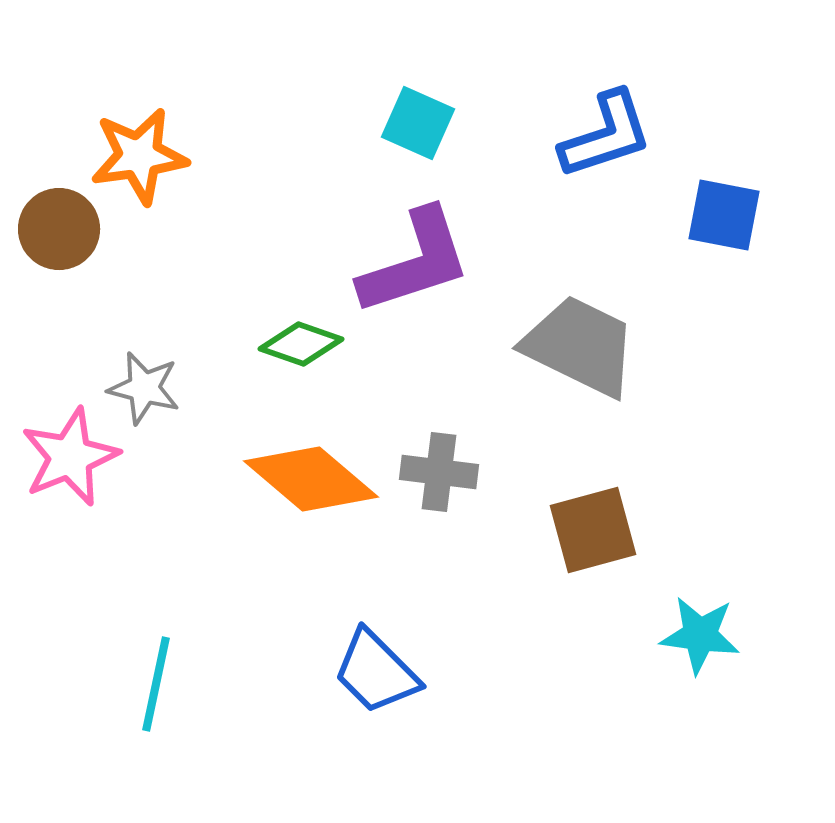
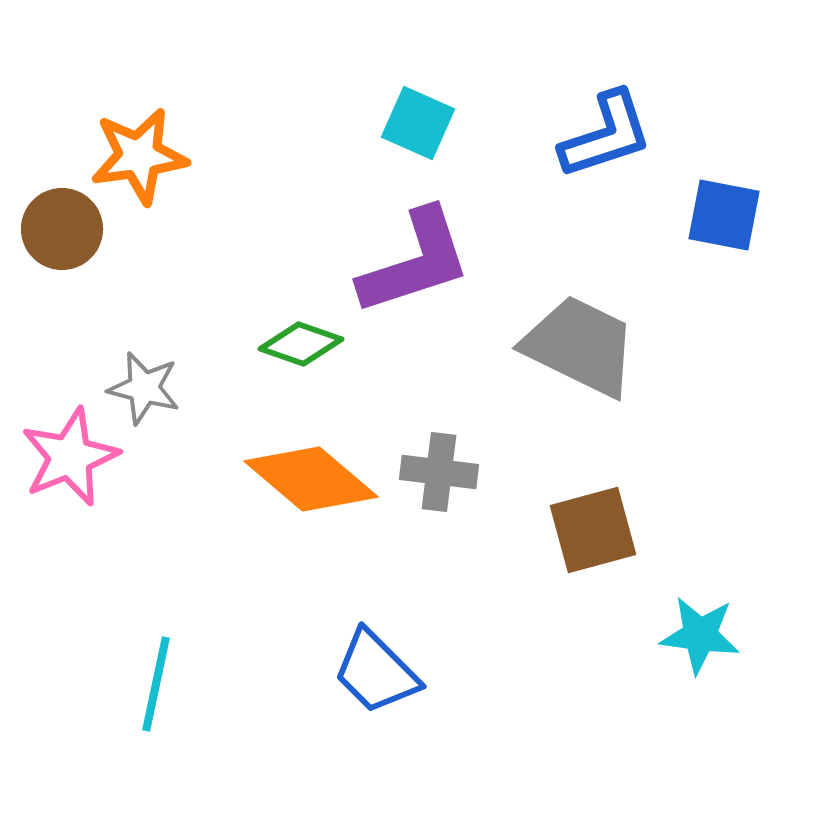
brown circle: moved 3 px right
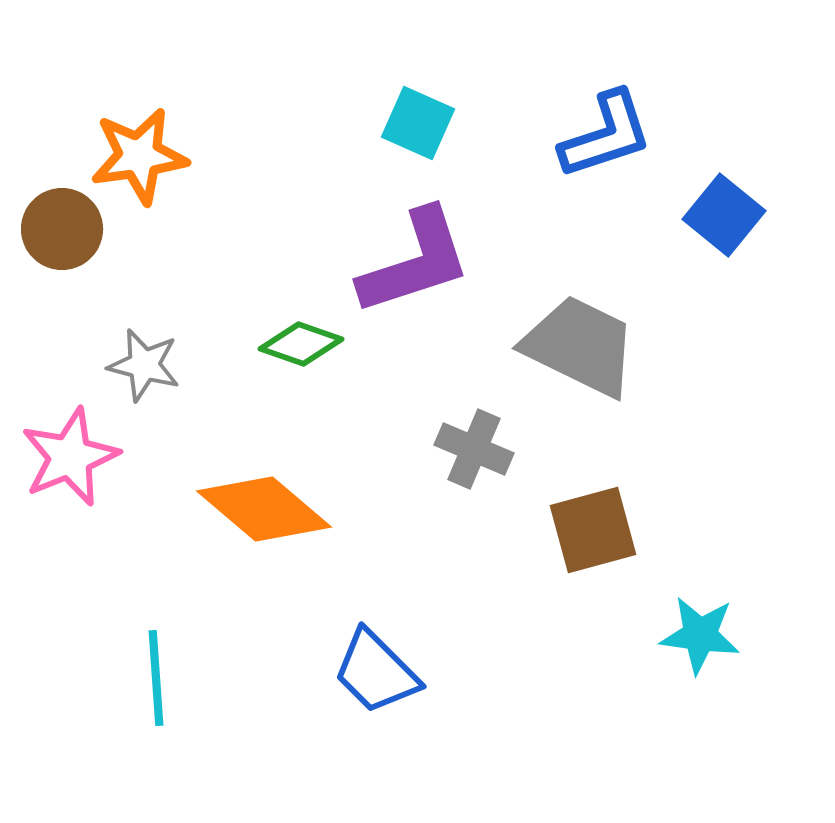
blue square: rotated 28 degrees clockwise
gray star: moved 23 px up
gray cross: moved 35 px right, 23 px up; rotated 16 degrees clockwise
orange diamond: moved 47 px left, 30 px down
cyan line: moved 6 px up; rotated 16 degrees counterclockwise
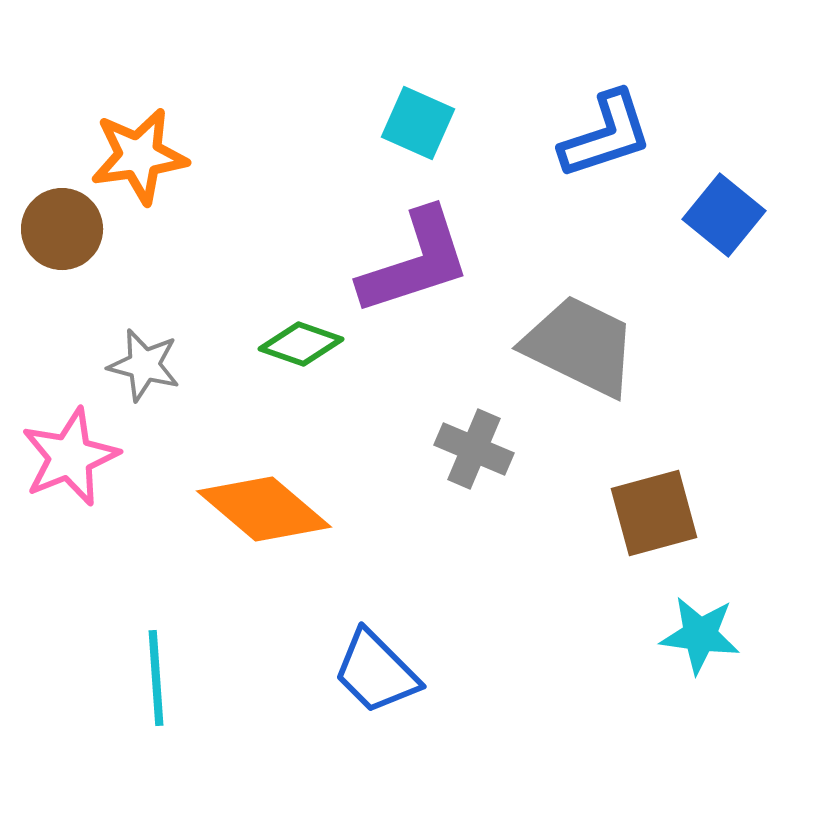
brown square: moved 61 px right, 17 px up
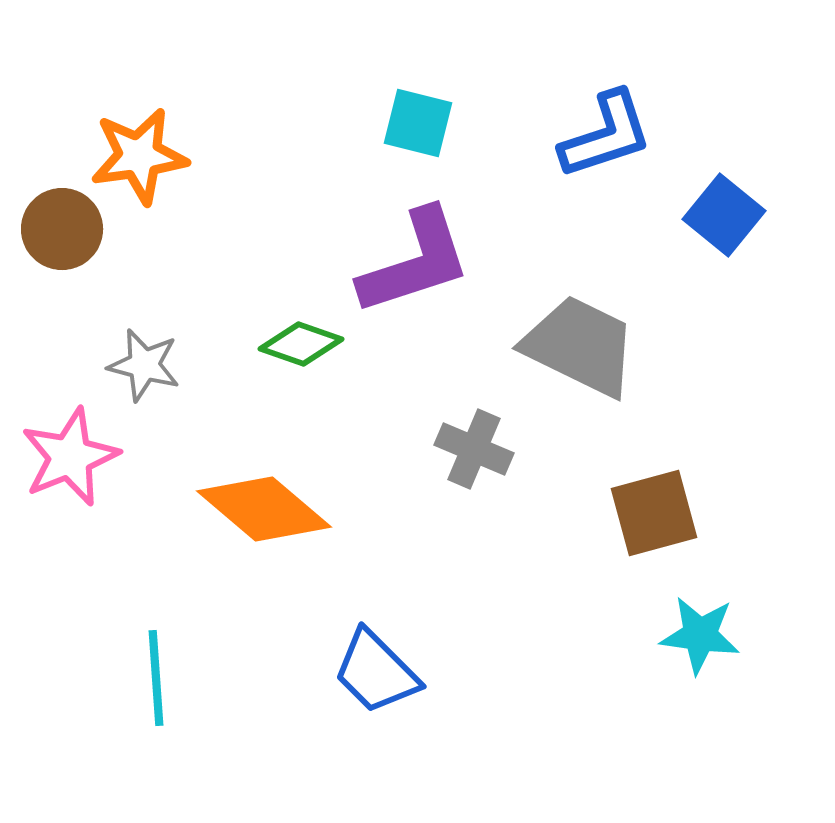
cyan square: rotated 10 degrees counterclockwise
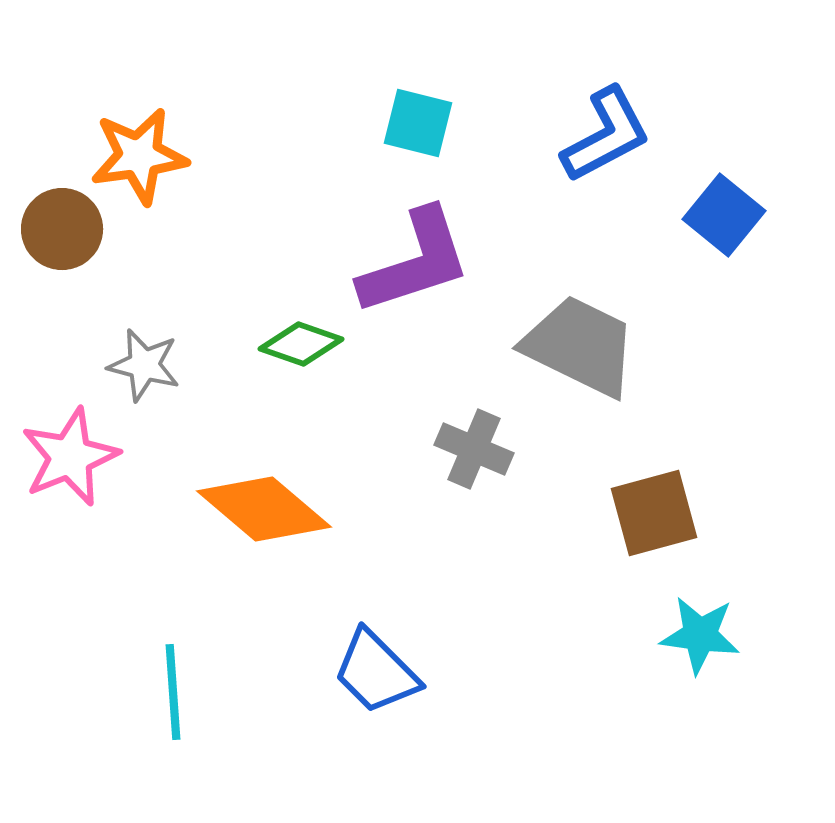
blue L-shape: rotated 10 degrees counterclockwise
cyan line: moved 17 px right, 14 px down
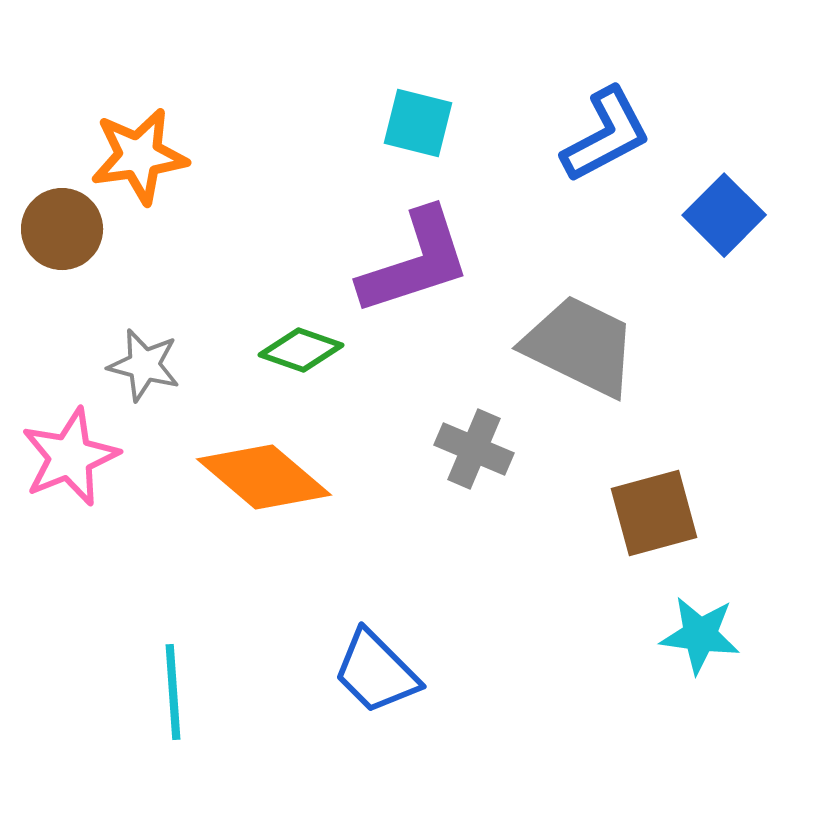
blue square: rotated 6 degrees clockwise
green diamond: moved 6 px down
orange diamond: moved 32 px up
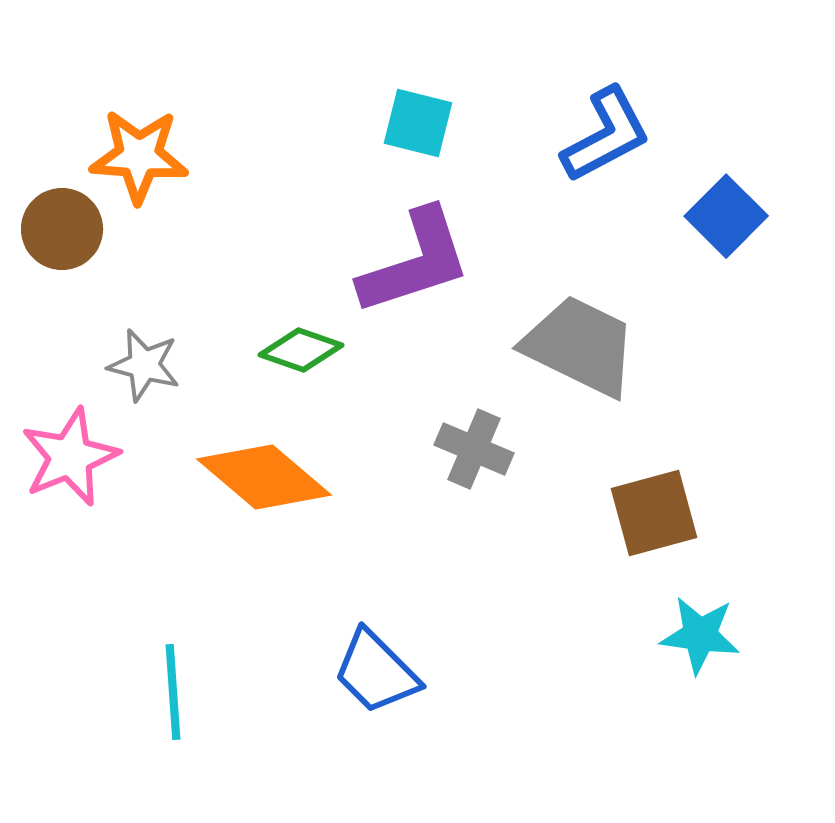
orange star: rotated 12 degrees clockwise
blue square: moved 2 px right, 1 px down
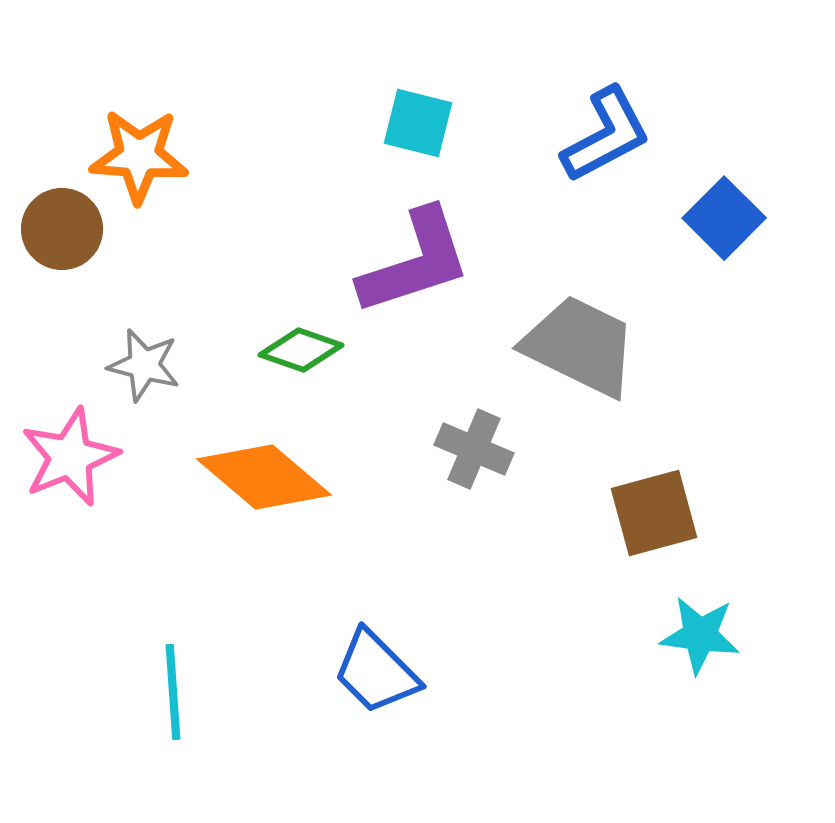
blue square: moved 2 px left, 2 px down
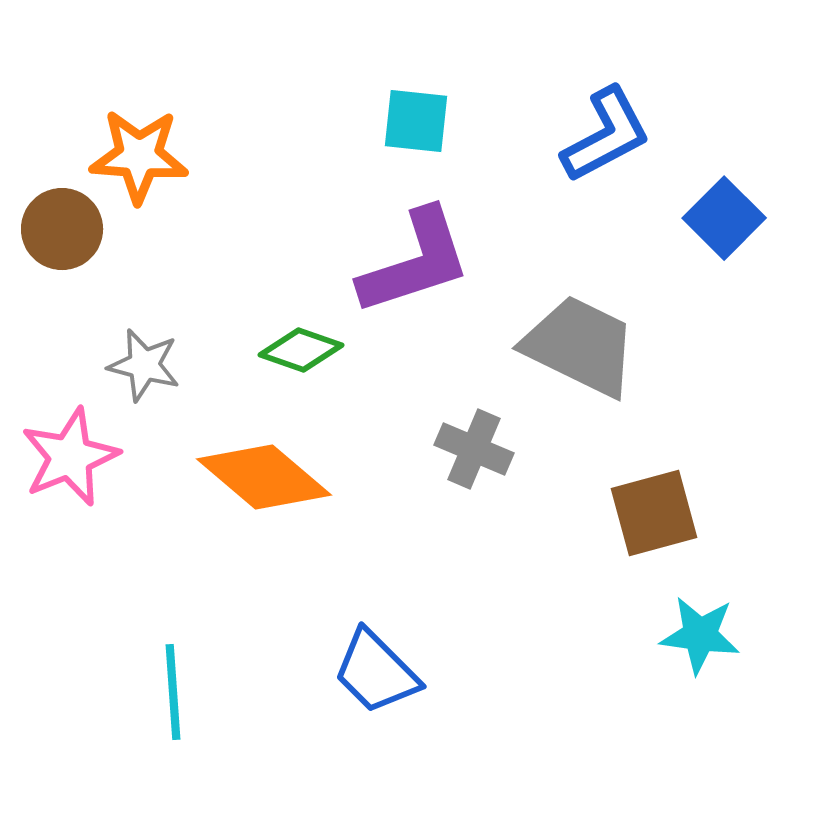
cyan square: moved 2 px left, 2 px up; rotated 8 degrees counterclockwise
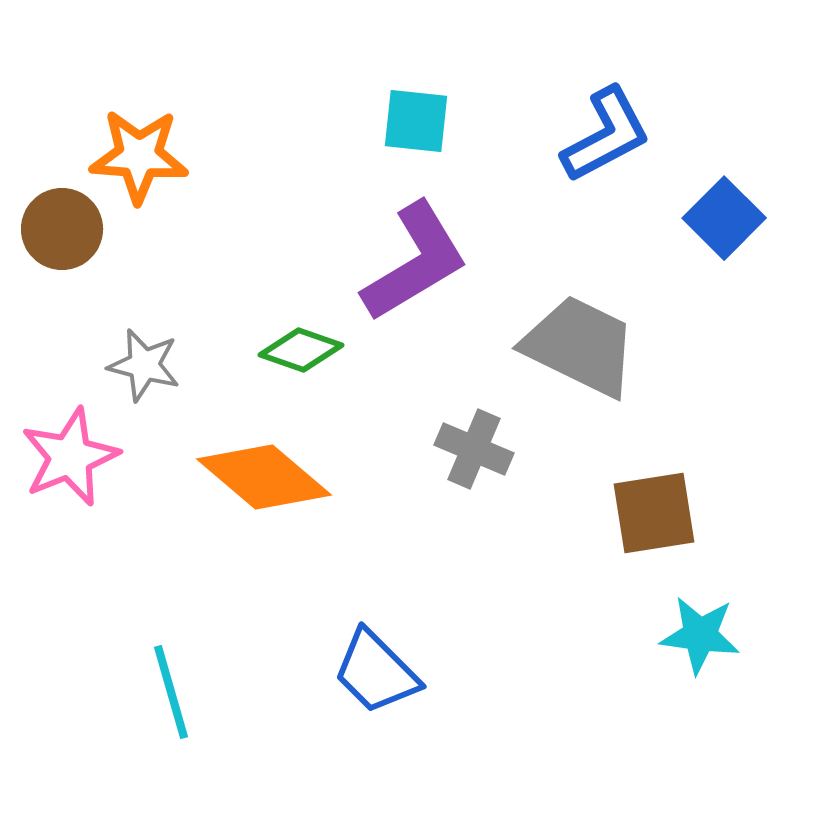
purple L-shape: rotated 13 degrees counterclockwise
brown square: rotated 6 degrees clockwise
cyan line: moved 2 px left; rotated 12 degrees counterclockwise
